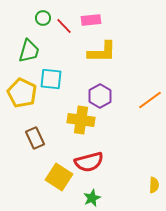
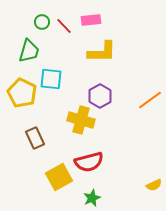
green circle: moved 1 px left, 4 px down
yellow cross: rotated 8 degrees clockwise
yellow square: rotated 28 degrees clockwise
yellow semicircle: rotated 63 degrees clockwise
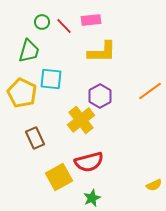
orange line: moved 9 px up
yellow cross: rotated 36 degrees clockwise
